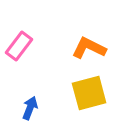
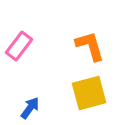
orange L-shape: moved 1 px right, 2 px up; rotated 48 degrees clockwise
blue arrow: rotated 15 degrees clockwise
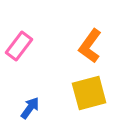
orange L-shape: rotated 128 degrees counterclockwise
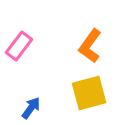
blue arrow: moved 1 px right
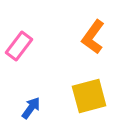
orange L-shape: moved 3 px right, 9 px up
yellow square: moved 3 px down
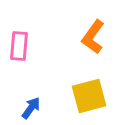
pink rectangle: rotated 32 degrees counterclockwise
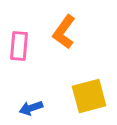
orange L-shape: moved 29 px left, 5 px up
blue arrow: rotated 145 degrees counterclockwise
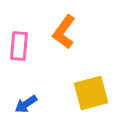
yellow square: moved 2 px right, 3 px up
blue arrow: moved 5 px left, 4 px up; rotated 15 degrees counterclockwise
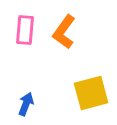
pink rectangle: moved 6 px right, 16 px up
blue arrow: rotated 145 degrees clockwise
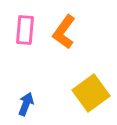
yellow square: rotated 21 degrees counterclockwise
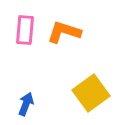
orange L-shape: rotated 72 degrees clockwise
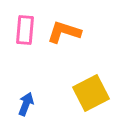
yellow square: rotated 9 degrees clockwise
